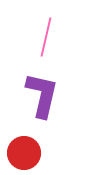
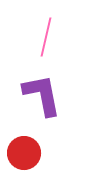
purple L-shape: rotated 24 degrees counterclockwise
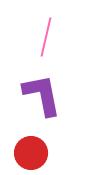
red circle: moved 7 px right
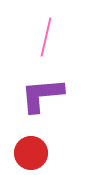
purple L-shape: rotated 84 degrees counterclockwise
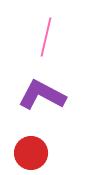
purple L-shape: rotated 33 degrees clockwise
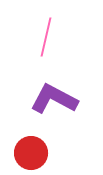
purple L-shape: moved 12 px right, 4 px down
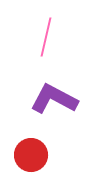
red circle: moved 2 px down
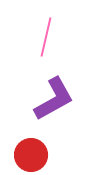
purple L-shape: rotated 123 degrees clockwise
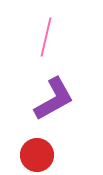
red circle: moved 6 px right
